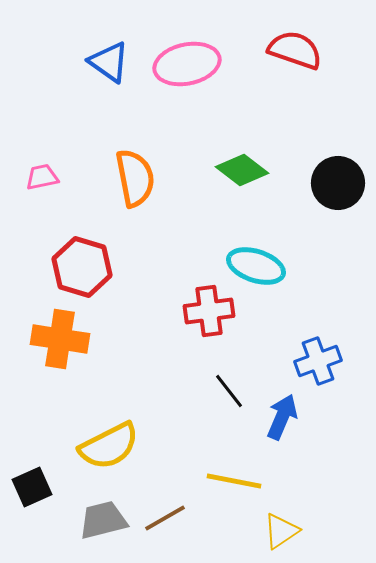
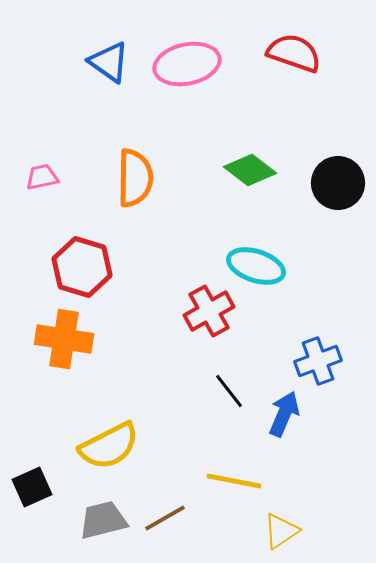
red semicircle: moved 1 px left, 3 px down
green diamond: moved 8 px right
orange semicircle: rotated 12 degrees clockwise
red cross: rotated 21 degrees counterclockwise
orange cross: moved 4 px right
blue arrow: moved 2 px right, 3 px up
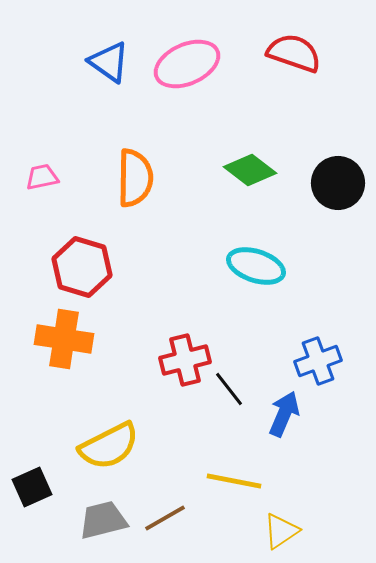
pink ellipse: rotated 12 degrees counterclockwise
red cross: moved 24 px left, 49 px down; rotated 15 degrees clockwise
black line: moved 2 px up
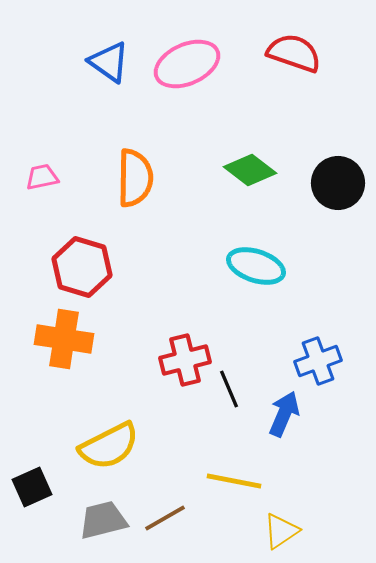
black line: rotated 15 degrees clockwise
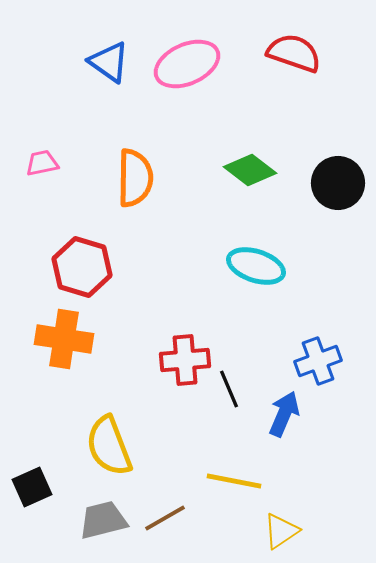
pink trapezoid: moved 14 px up
red cross: rotated 9 degrees clockwise
yellow semicircle: rotated 96 degrees clockwise
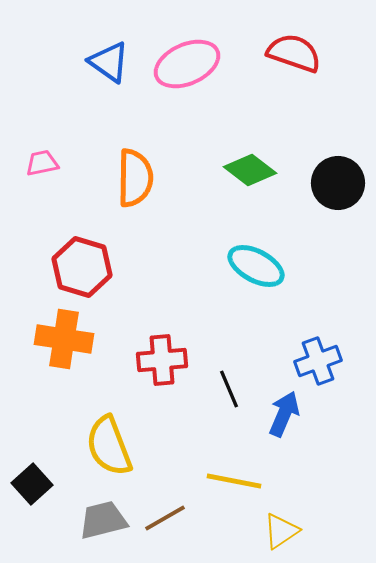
cyan ellipse: rotated 10 degrees clockwise
red cross: moved 23 px left
black square: moved 3 px up; rotated 18 degrees counterclockwise
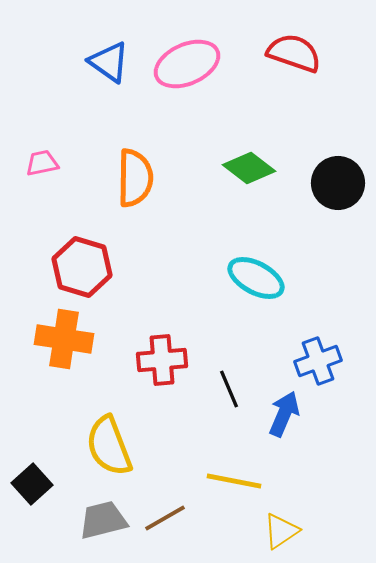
green diamond: moved 1 px left, 2 px up
cyan ellipse: moved 12 px down
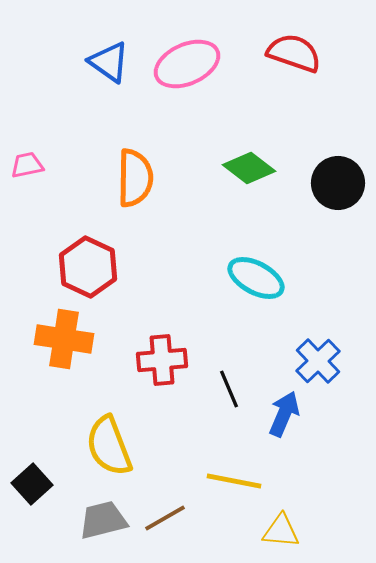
pink trapezoid: moved 15 px left, 2 px down
red hexagon: moved 6 px right; rotated 8 degrees clockwise
blue cross: rotated 24 degrees counterclockwise
yellow triangle: rotated 39 degrees clockwise
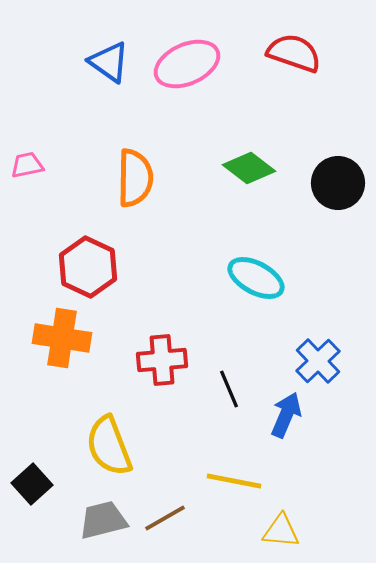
orange cross: moved 2 px left, 1 px up
blue arrow: moved 2 px right, 1 px down
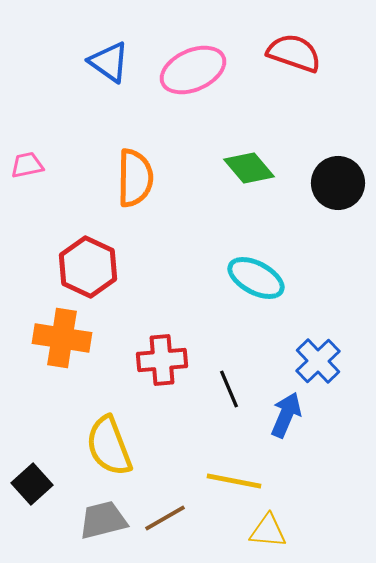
pink ellipse: moved 6 px right, 6 px down
green diamond: rotated 12 degrees clockwise
yellow triangle: moved 13 px left
